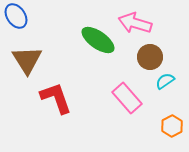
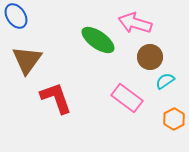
brown triangle: rotated 8 degrees clockwise
pink rectangle: rotated 12 degrees counterclockwise
orange hexagon: moved 2 px right, 7 px up
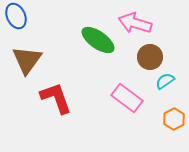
blue ellipse: rotated 10 degrees clockwise
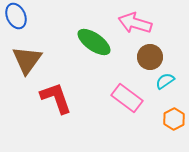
green ellipse: moved 4 px left, 2 px down
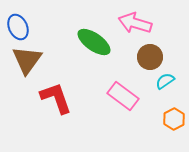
blue ellipse: moved 2 px right, 11 px down
pink rectangle: moved 4 px left, 2 px up
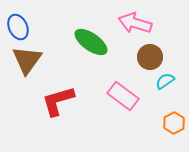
green ellipse: moved 3 px left
red L-shape: moved 2 px right, 3 px down; rotated 87 degrees counterclockwise
orange hexagon: moved 4 px down
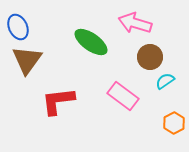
red L-shape: rotated 9 degrees clockwise
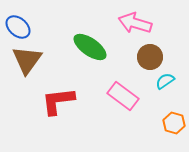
blue ellipse: rotated 25 degrees counterclockwise
green ellipse: moved 1 px left, 5 px down
orange hexagon: rotated 15 degrees counterclockwise
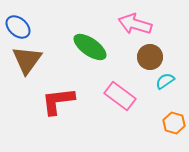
pink arrow: moved 1 px down
pink rectangle: moved 3 px left
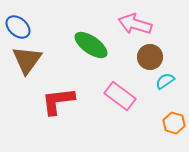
green ellipse: moved 1 px right, 2 px up
